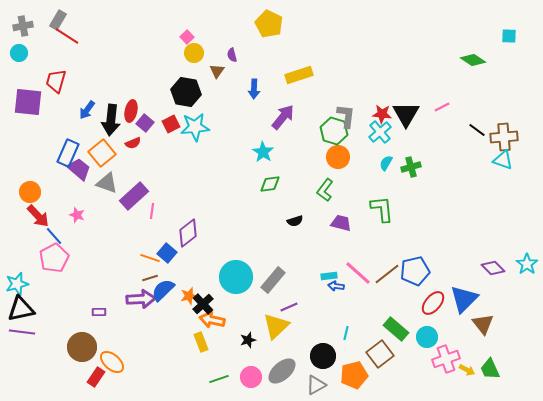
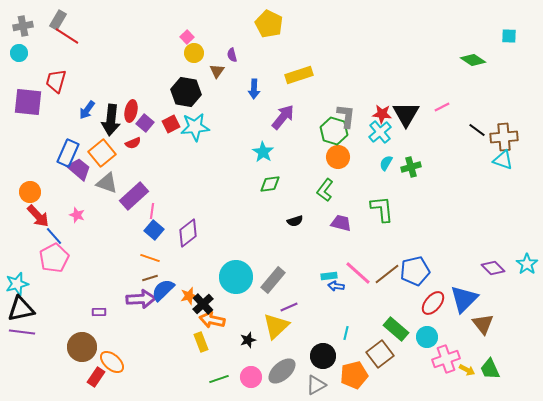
blue square at (167, 253): moved 13 px left, 23 px up
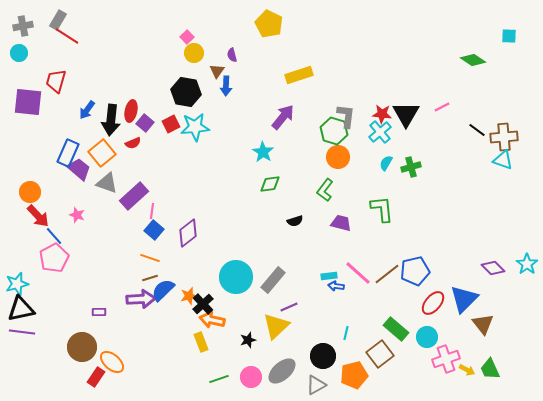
blue arrow at (254, 89): moved 28 px left, 3 px up
